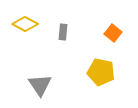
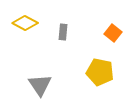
yellow diamond: moved 1 px up
yellow pentagon: moved 1 px left
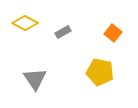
gray rectangle: rotated 56 degrees clockwise
gray triangle: moved 5 px left, 6 px up
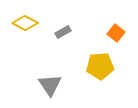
orange square: moved 3 px right
yellow pentagon: moved 6 px up; rotated 16 degrees counterclockwise
gray triangle: moved 15 px right, 6 px down
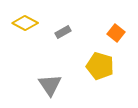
yellow pentagon: rotated 20 degrees clockwise
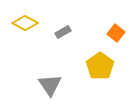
yellow pentagon: rotated 20 degrees clockwise
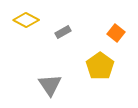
yellow diamond: moved 1 px right, 3 px up
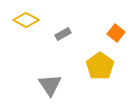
gray rectangle: moved 2 px down
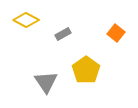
yellow pentagon: moved 14 px left, 4 px down
gray triangle: moved 4 px left, 3 px up
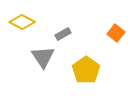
yellow diamond: moved 4 px left, 2 px down
gray triangle: moved 3 px left, 25 px up
